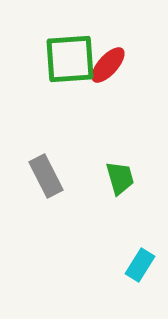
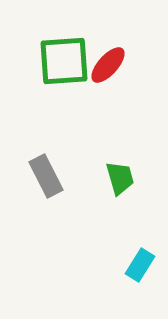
green square: moved 6 px left, 2 px down
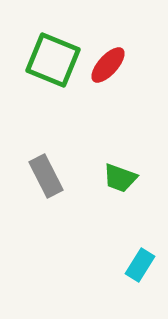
green square: moved 11 px left, 1 px up; rotated 26 degrees clockwise
green trapezoid: rotated 126 degrees clockwise
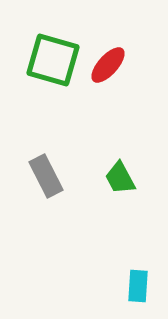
green square: rotated 6 degrees counterclockwise
green trapezoid: rotated 42 degrees clockwise
cyan rectangle: moved 2 px left, 21 px down; rotated 28 degrees counterclockwise
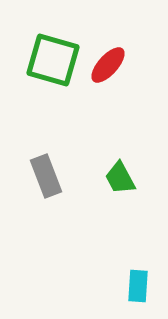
gray rectangle: rotated 6 degrees clockwise
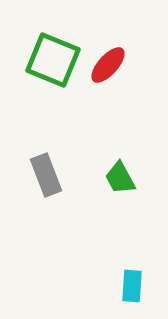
green square: rotated 6 degrees clockwise
gray rectangle: moved 1 px up
cyan rectangle: moved 6 px left
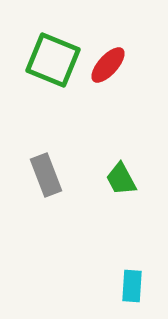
green trapezoid: moved 1 px right, 1 px down
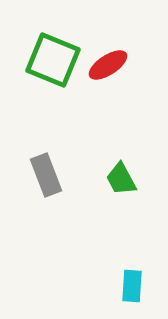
red ellipse: rotated 15 degrees clockwise
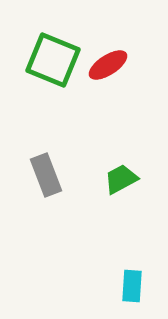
green trapezoid: rotated 90 degrees clockwise
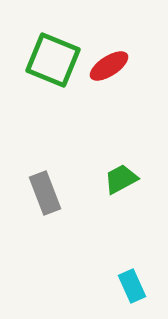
red ellipse: moved 1 px right, 1 px down
gray rectangle: moved 1 px left, 18 px down
cyan rectangle: rotated 28 degrees counterclockwise
